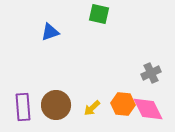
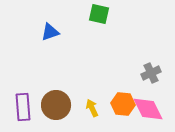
yellow arrow: rotated 108 degrees clockwise
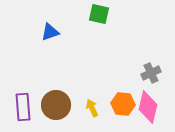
pink diamond: moved 2 px up; rotated 40 degrees clockwise
